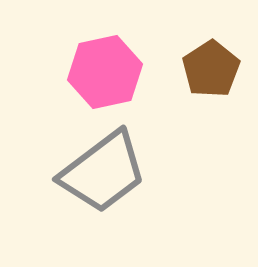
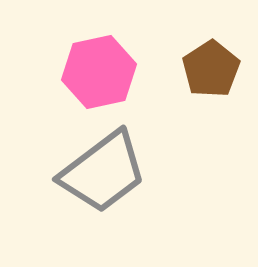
pink hexagon: moved 6 px left
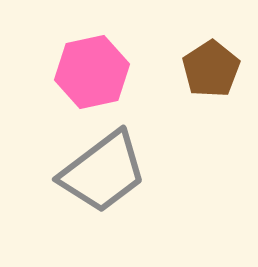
pink hexagon: moved 7 px left
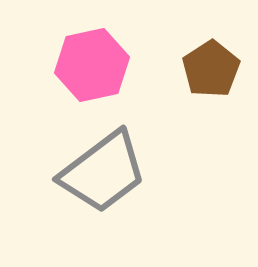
pink hexagon: moved 7 px up
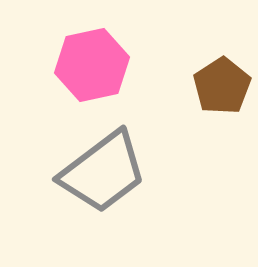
brown pentagon: moved 11 px right, 17 px down
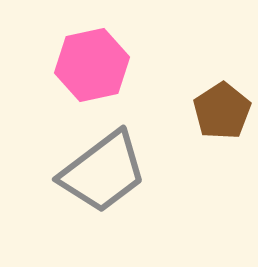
brown pentagon: moved 25 px down
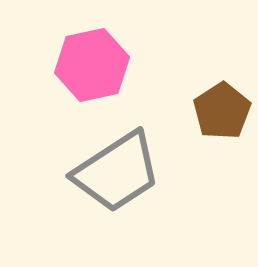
gray trapezoid: moved 14 px right; rotated 4 degrees clockwise
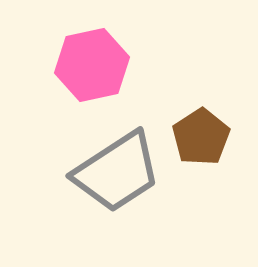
brown pentagon: moved 21 px left, 26 px down
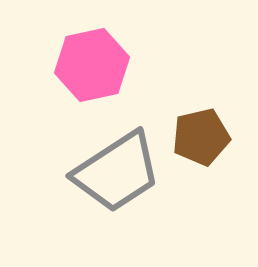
brown pentagon: rotated 20 degrees clockwise
